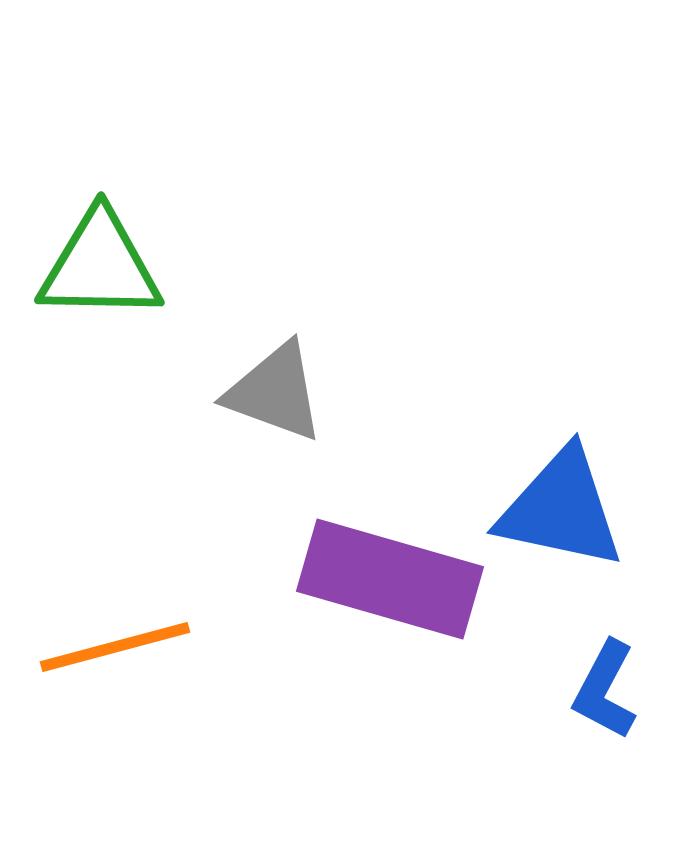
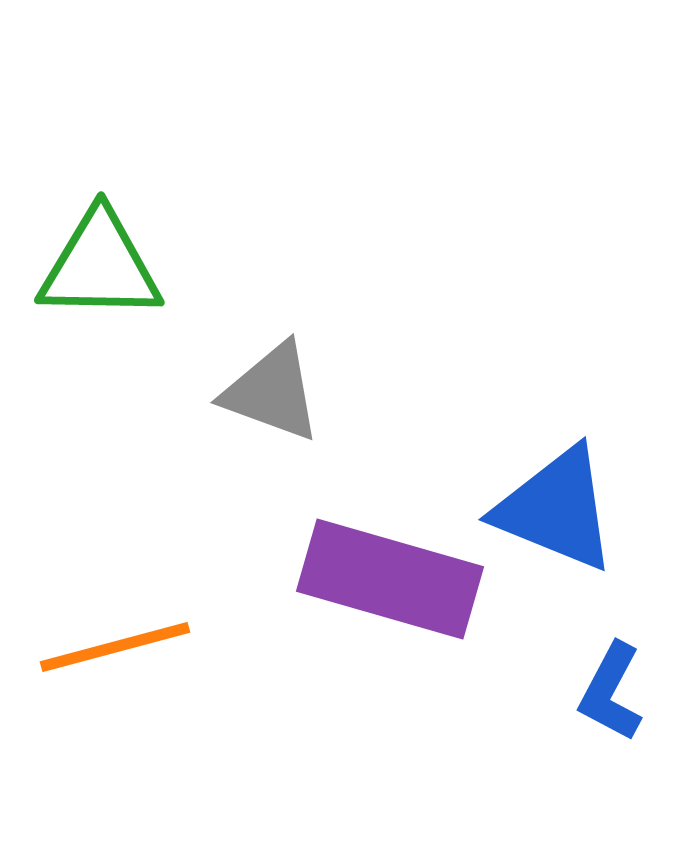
gray triangle: moved 3 px left
blue triangle: moved 5 px left; rotated 10 degrees clockwise
blue L-shape: moved 6 px right, 2 px down
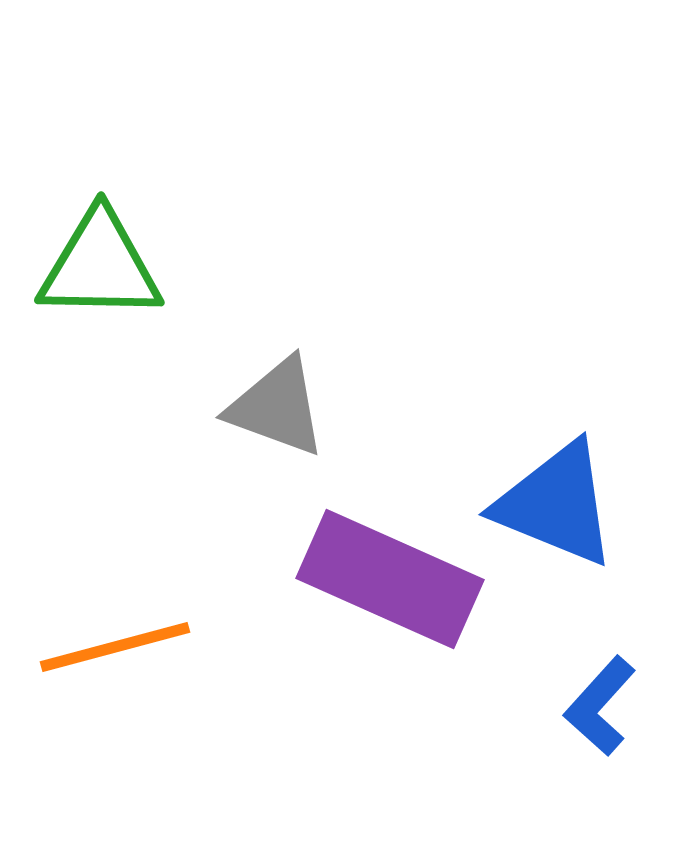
gray triangle: moved 5 px right, 15 px down
blue triangle: moved 5 px up
purple rectangle: rotated 8 degrees clockwise
blue L-shape: moved 11 px left, 14 px down; rotated 14 degrees clockwise
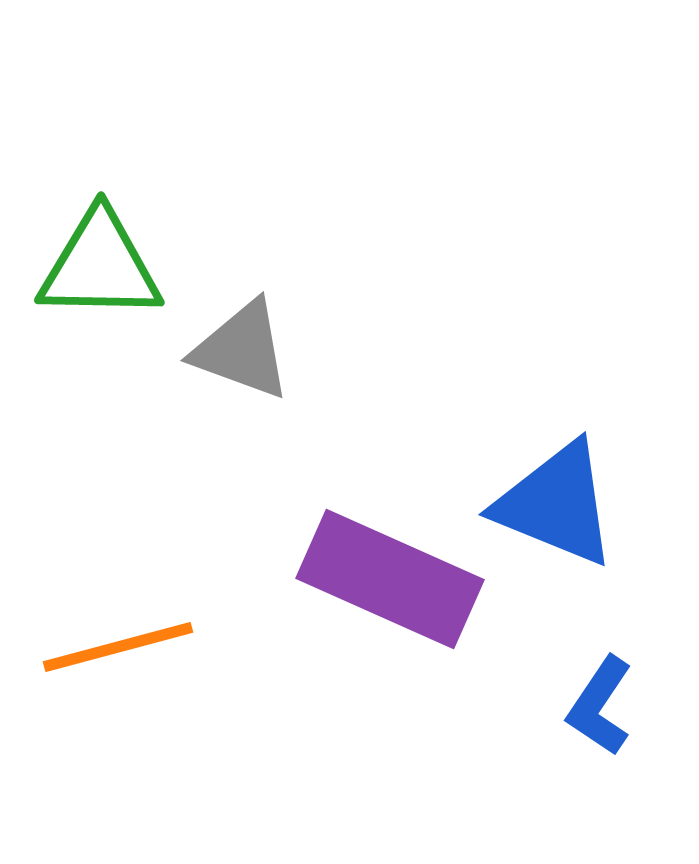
gray triangle: moved 35 px left, 57 px up
orange line: moved 3 px right
blue L-shape: rotated 8 degrees counterclockwise
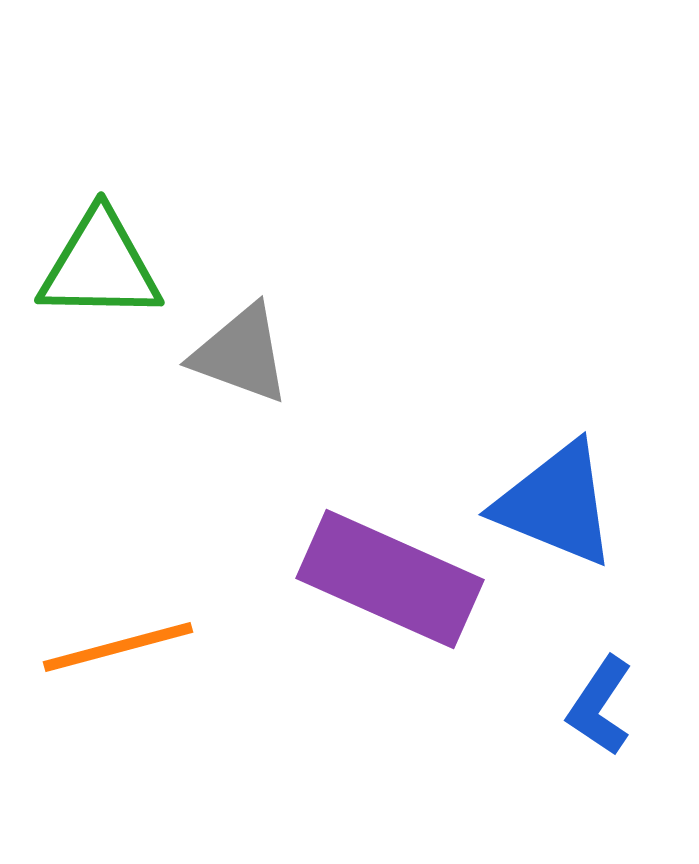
gray triangle: moved 1 px left, 4 px down
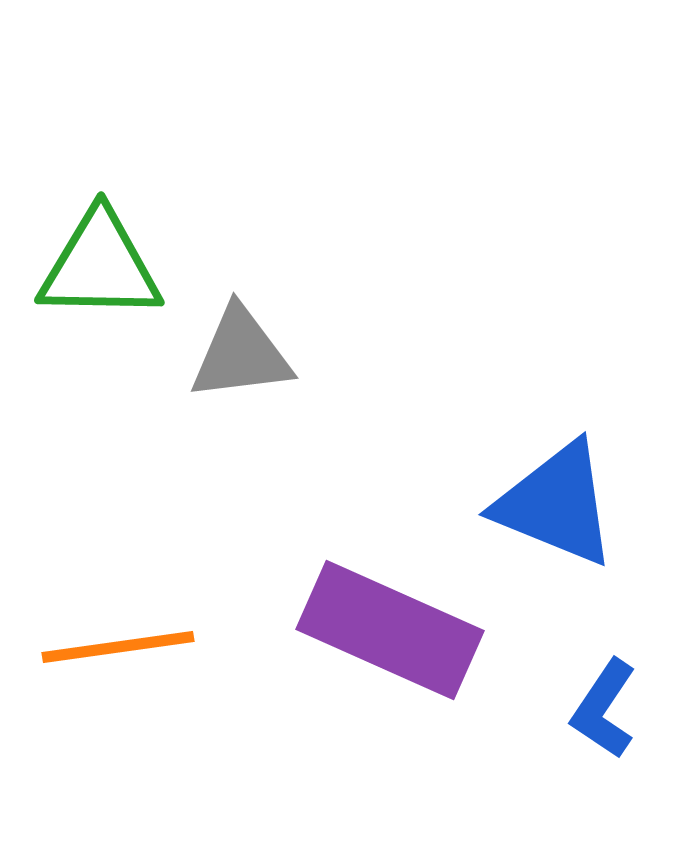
gray triangle: rotated 27 degrees counterclockwise
purple rectangle: moved 51 px down
orange line: rotated 7 degrees clockwise
blue L-shape: moved 4 px right, 3 px down
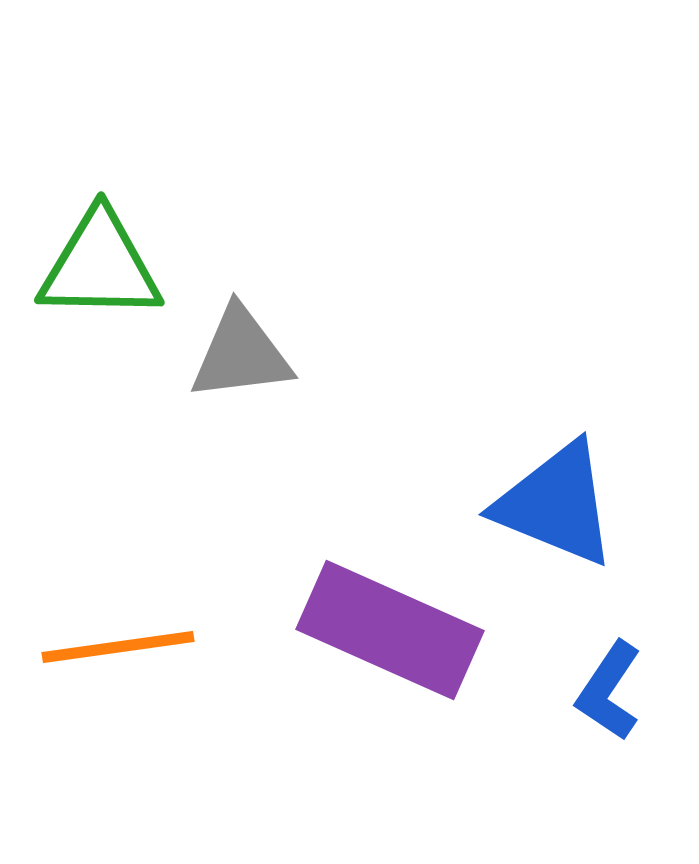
blue L-shape: moved 5 px right, 18 px up
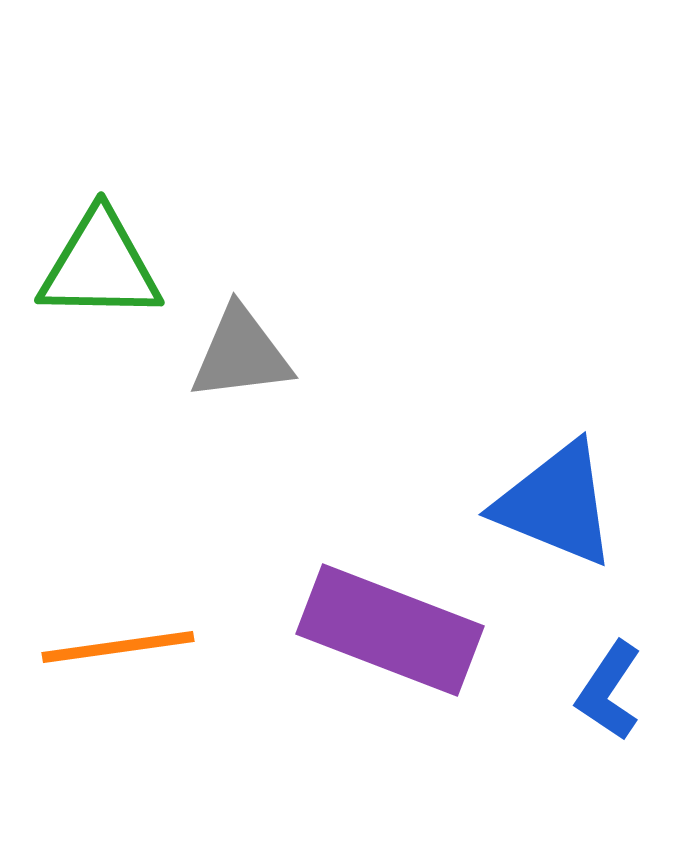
purple rectangle: rotated 3 degrees counterclockwise
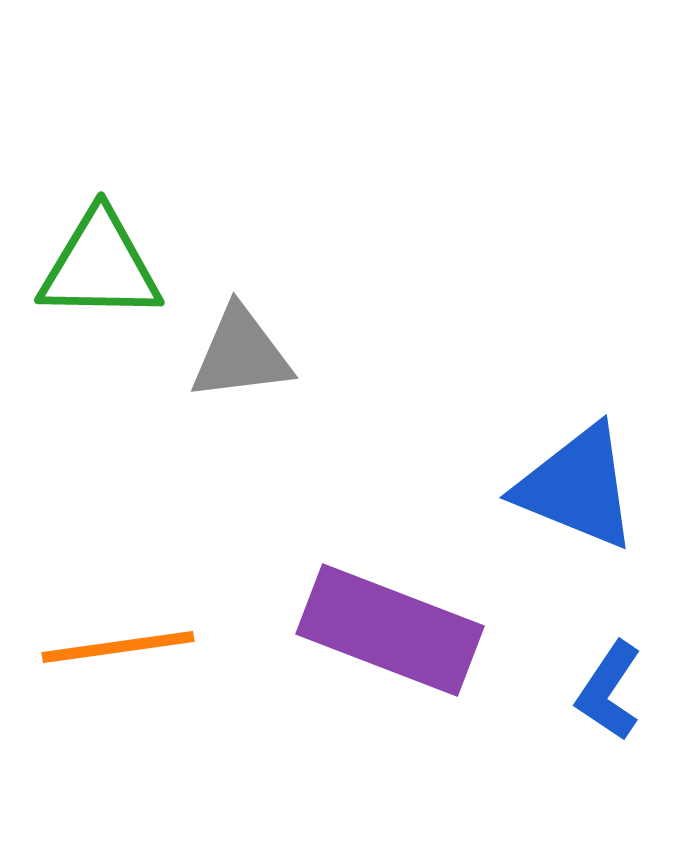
blue triangle: moved 21 px right, 17 px up
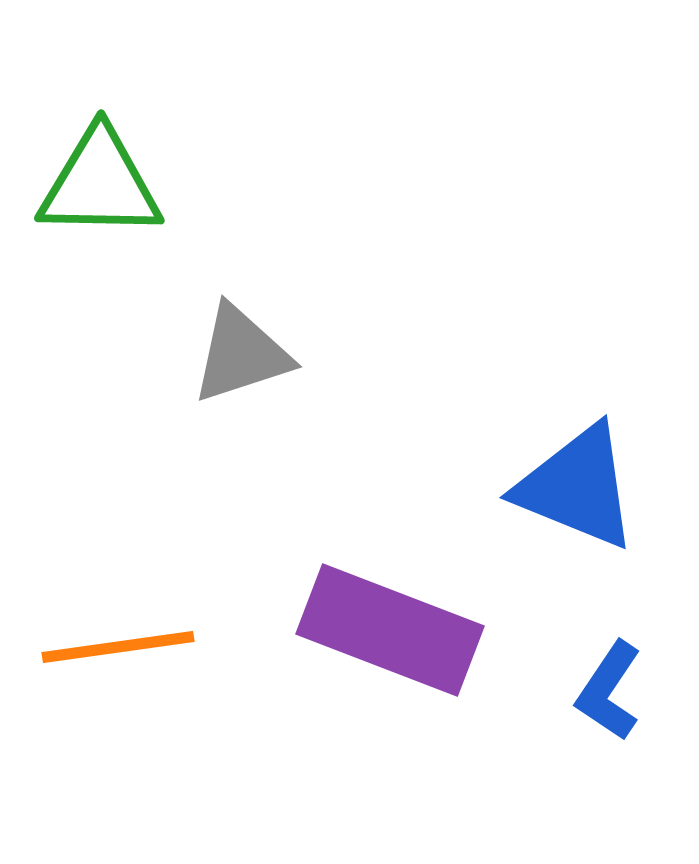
green triangle: moved 82 px up
gray triangle: rotated 11 degrees counterclockwise
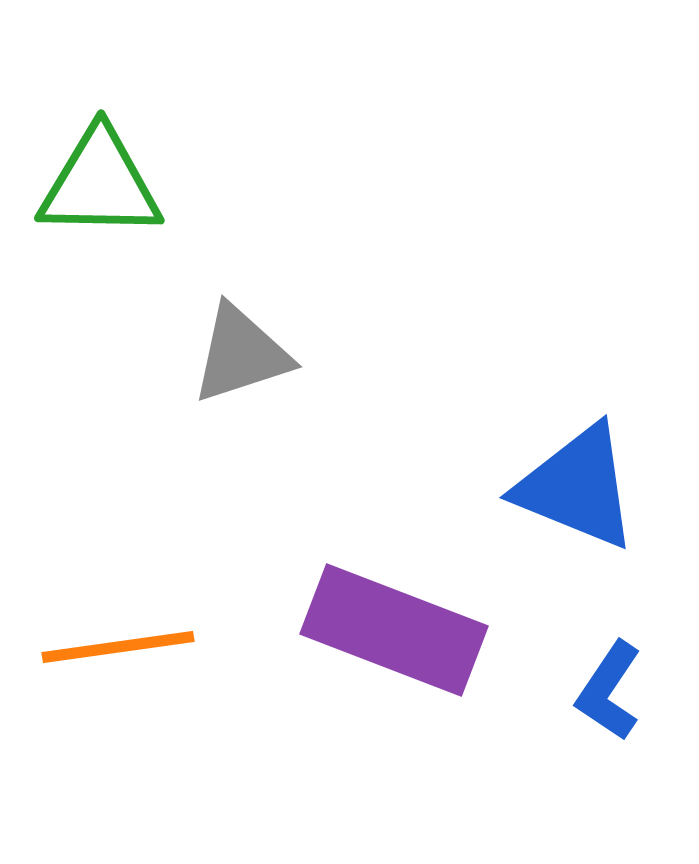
purple rectangle: moved 4 px right
